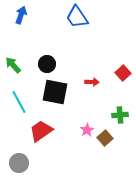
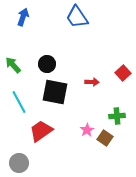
blue arrow: moved 2 px right, 2 px down
green cross: moved 3 px left, 1 px down
brown square: rotated 14 degrees counterclockwise
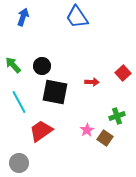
black circle: moved 5 px left, 2 px down
green cross: rotated 14 degrees counterclockwise
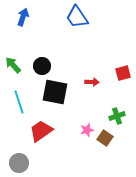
red square: rotated 28 degrees clockwise
cyan line: rotated 10 degrees clockwise
pink star: rotated 16 degrees clockwise
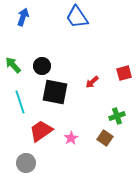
red square: moved 1 px right
red arrow: rotated 136 degrees clockwise
cyan line: moved 1 px right
pink star: moved 16 px left, 8 px down; rotated 16 degrees counterclockwise
gray circle: moved 7 px right
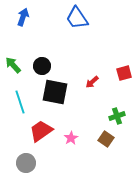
blue trapezoid: moved 1 px down
brown square: moved 1 px right, 1 px down
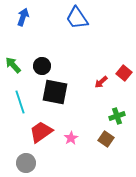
red square: rotated 35 degrees counterclockwise
red arrow: moved 9 px right
red trapezoid: moved 1 px down
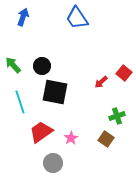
gray circle: moved 27 px right
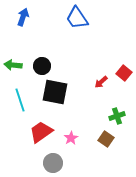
green arrow: rotated 42 degrees counterclockwise
cyan line: moved 2 px up
